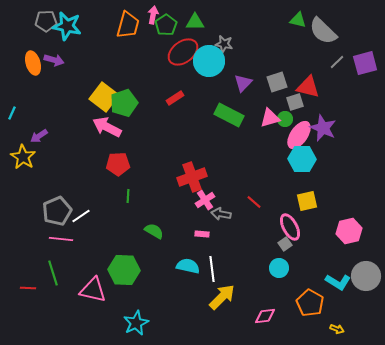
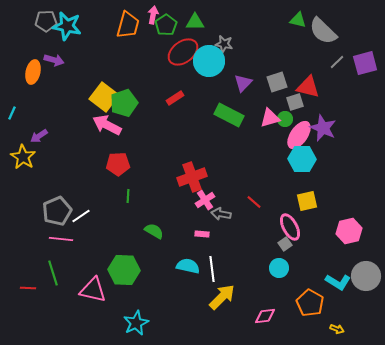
orange ellipse at (33, 63): moved 9 px down; rotated 30 degrees clockwise
pink arrow at (107, 127): moved 2 px up
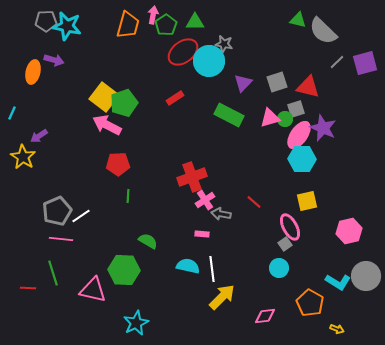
gray square at (295, 102): moved 1 px right, 7 px down
green semicircle at (154, 231): moved 6 px left, 10 px down
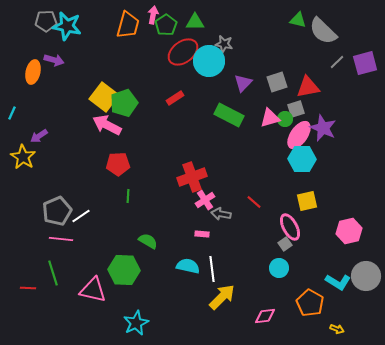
red triangle at (308, 87): rotated 25 degrees counterclockwise
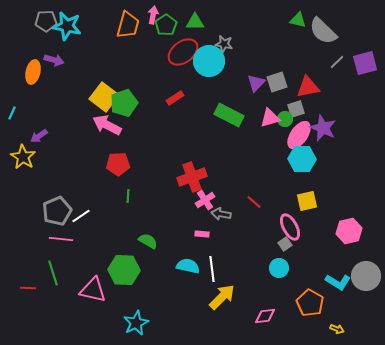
purple triangle at (243, 83): moved 13 px right
